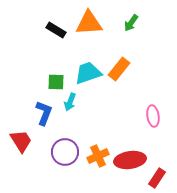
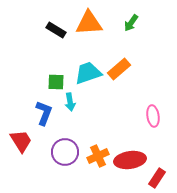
orange rectangle: rotated 10 degrees clockwise
cyan arrow: rotated 30 degrees counterclockwise
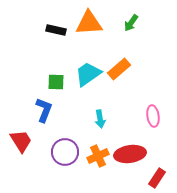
black rectangle: rotated 18 degrees counterclockwise
cyan trapezoid: moved 1 px down; rotated 16 degrees counterclockwise
cyan arrow: moved 30 px right, 17 px down
blue L-shape: moved 3 px up
red ellipse: moved 6 px up
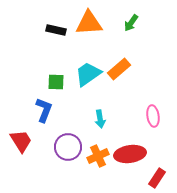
purple circle: moved 3 px right, 5 px up
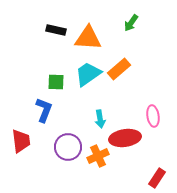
orange triangle: moved 1 px left, 15 px down; rotated 8 degrees clockwise
red trapezoid: rotated 25 degrees clockwise
red ellipse: moved 5 px left, 16 px up
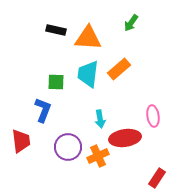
cyan trapezoid: rotated 48 degrees counterclockwise
blue L-shape: moved 1 px left
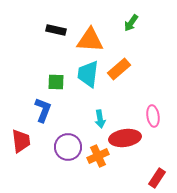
orange triangle: moved 2 px right, 2 px down
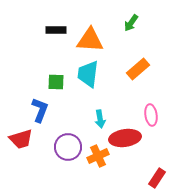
black rectangle: rotated 12 degrees counterclockwise
orange rectangle: moved 19 px right
blue L-shape: moved 3 px left
pink ellipse: moved 2 px left, 1 px up
red trapezoid: moved 2 px up; rotated 80 degrees clockwise
